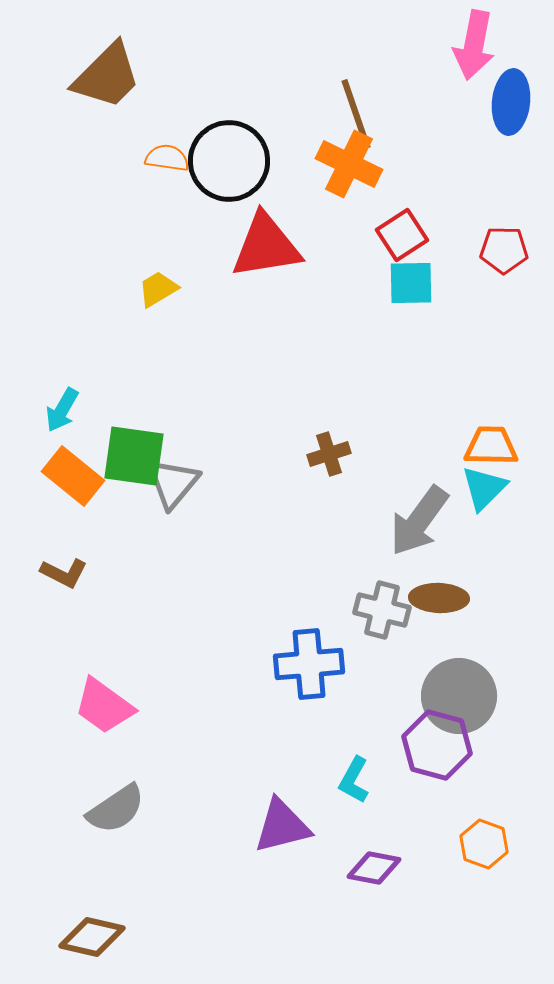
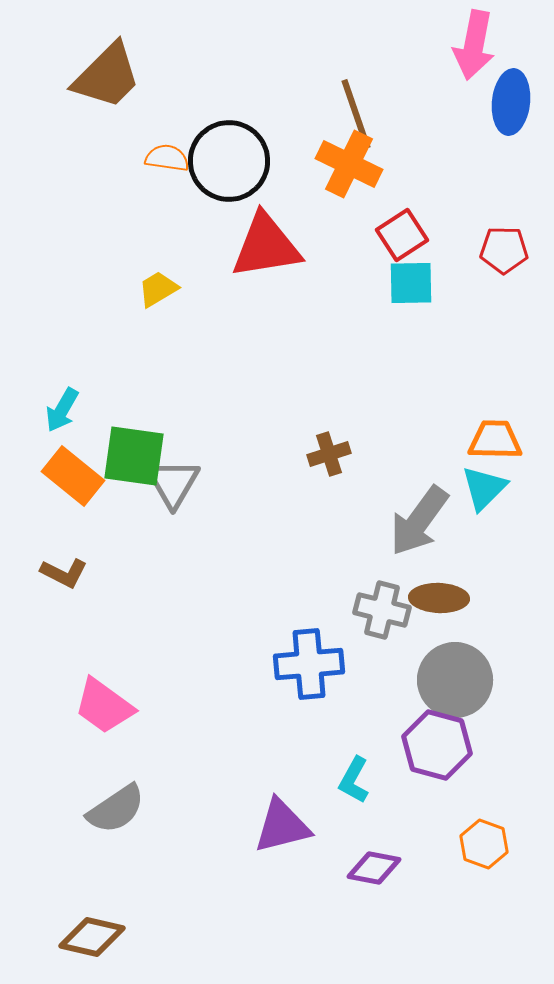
orange trapezoid: moved 4 px right, 6 px up
gray triangle: rotated 10 degrees counterclockwise
gray circle: moved 4 px left, 16 px up
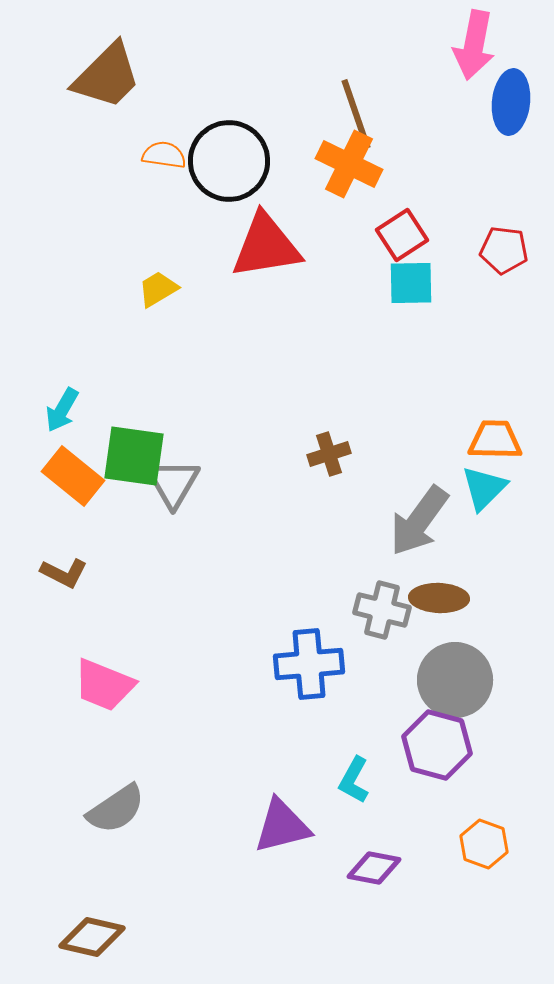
orange semicircle: moved 3 px left, 3 px up
red pentagon: rotated 6 degrees clockwise
pink trapezoid: moved 21 px up; rotated 14 degrees counterclockwise
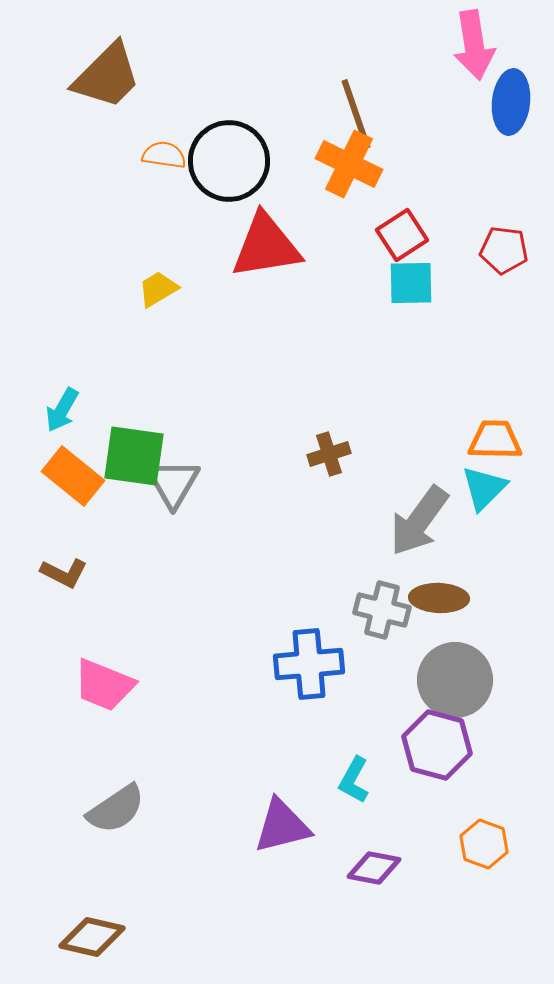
pink arrow: rotated 20 degrees counterclockwise
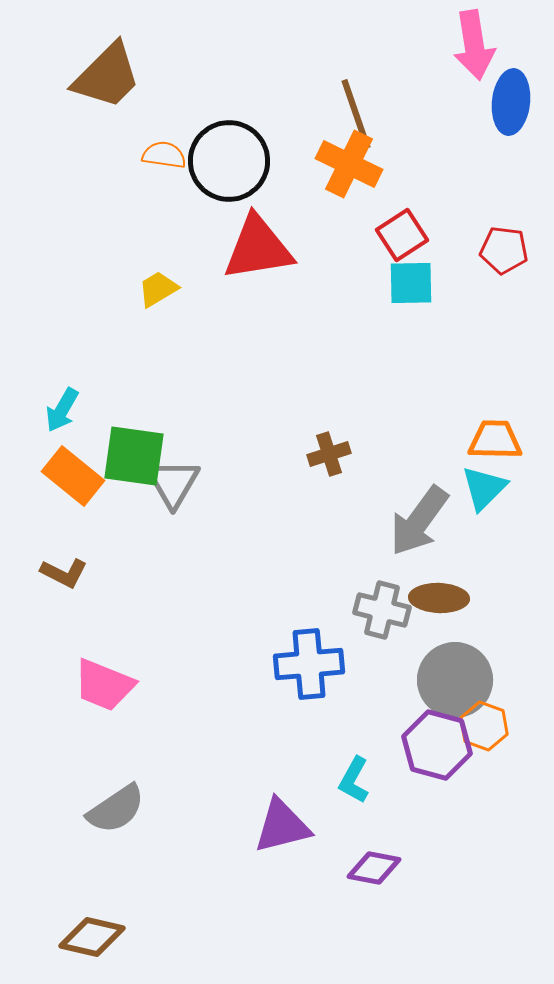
red triangle: moved 8 px left, 2 px down
orange hexagon: moved 118 px up
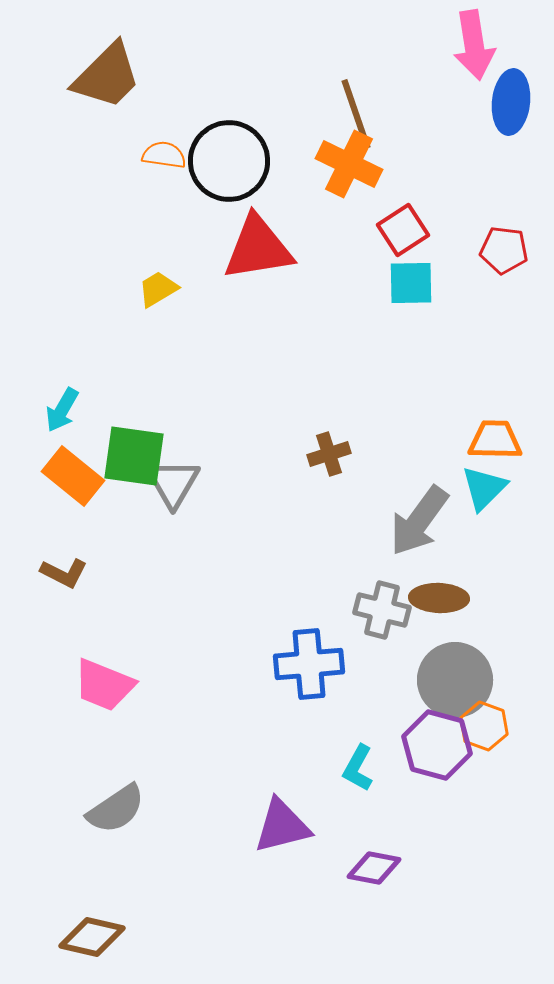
red square: moved 1 px right, 5 px up
cyan L-shape: moved 4 px right, 12 px up
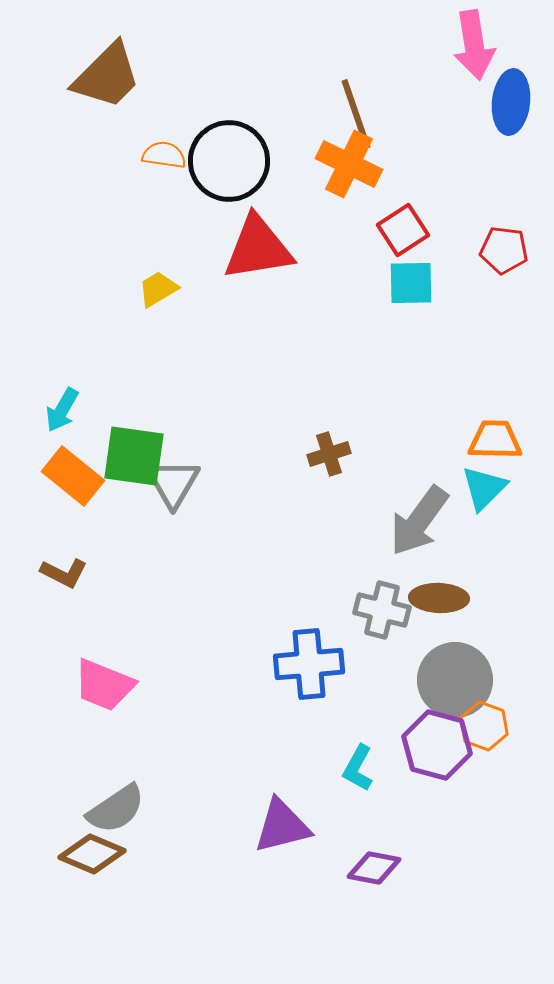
brown diamond: moved 83 px up; rotated 10 degrees clockwise
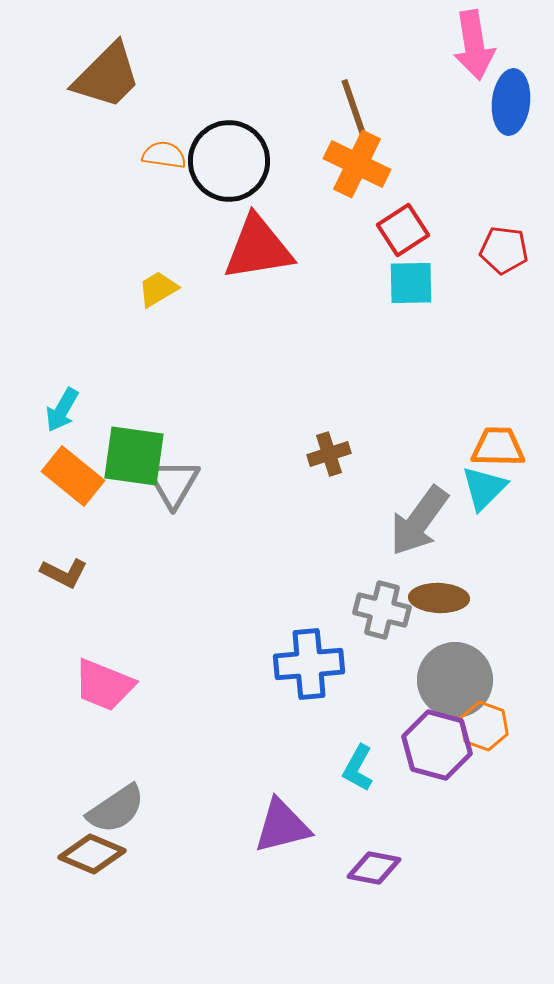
orange cross: moved 8 px right
orange trapezoid: moved 3 px right, 7 px down
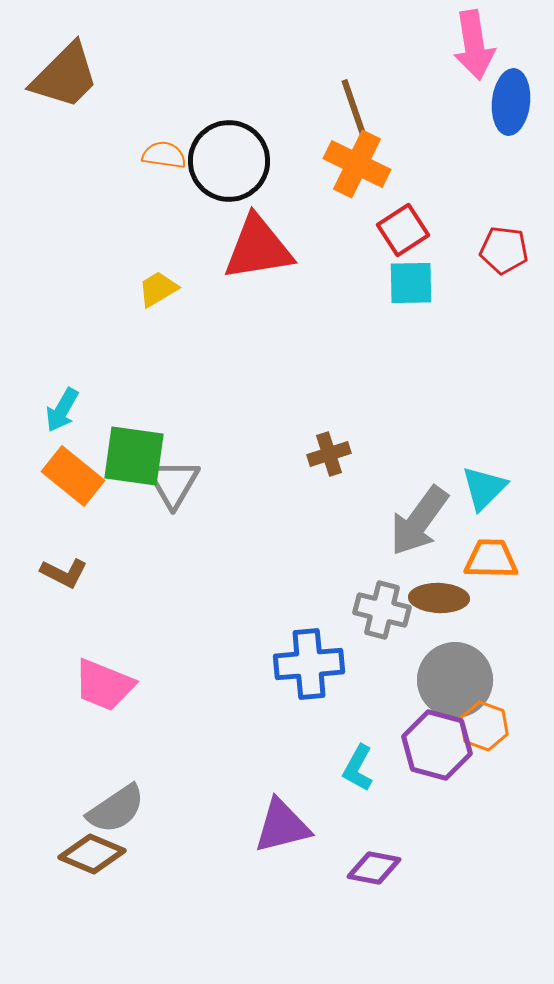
brown trapezoid: moved 42 px left
orange trapezoid: moved 7 px left, 112 px down
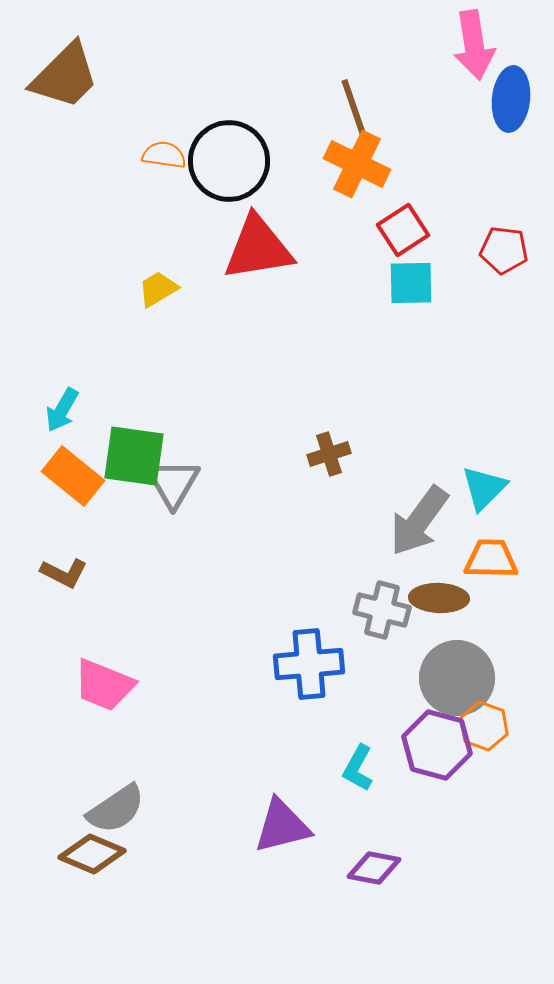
blue ellipse: moved 3 px up
gray circle: moved 2 px right, 2 px up
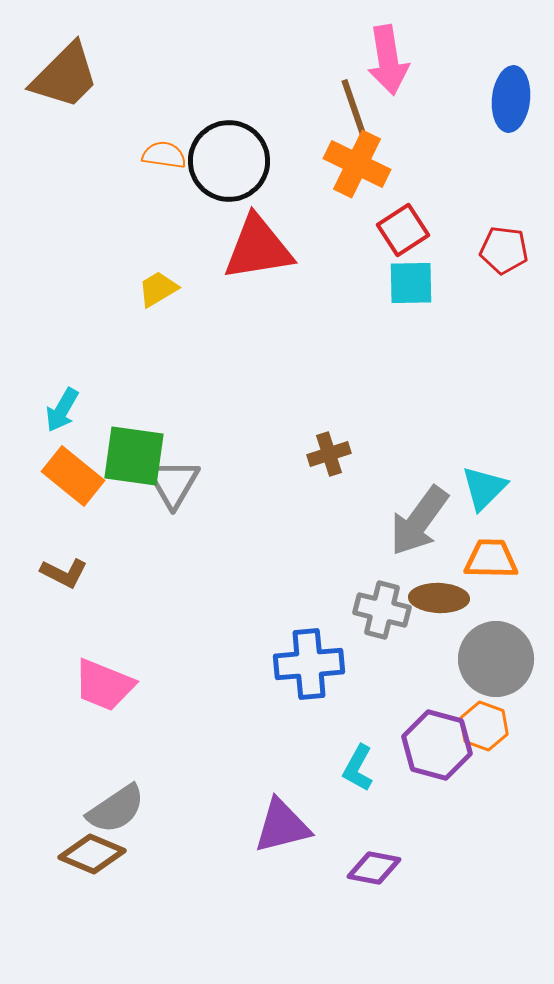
pink arrow: moved 86 px left, 15 px down
gray circle: moved 39 px right, 19 px up
